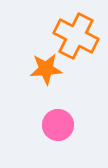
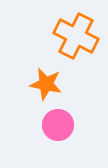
orange star: moved 15 px down; rotated 16 degrees clockwise
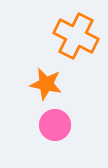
pink circle: moved 3 px left
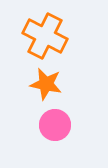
orange cross: moved 31 px left
